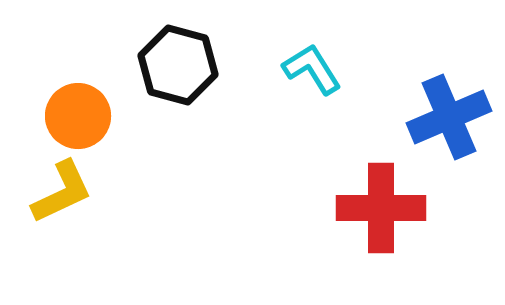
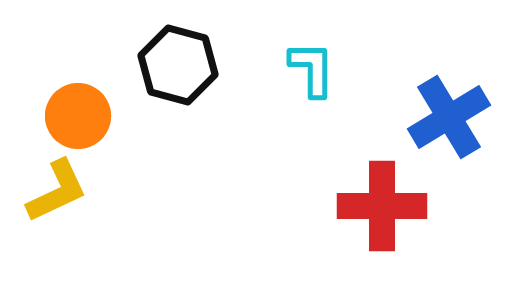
cyan L-shape: rotated 32 degrees clockwise
blue cross: rotated 8 degrees counterclockwise
yellow L-shape: moved 5 px left, 1 px up
red cross: moved 1 px right, 2 px up
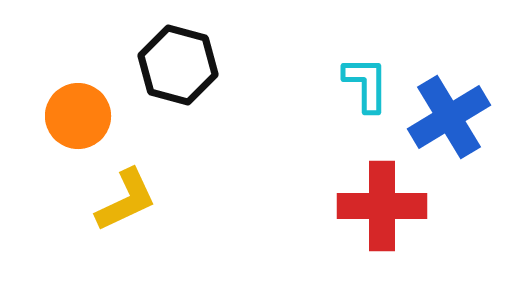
cyan L-shape: moved 54 px right, 15 px down
yellow L-shape: moved 69 px right, 9 px down
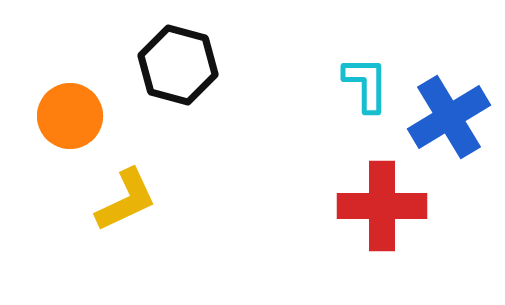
orange circle: moved 8 px left
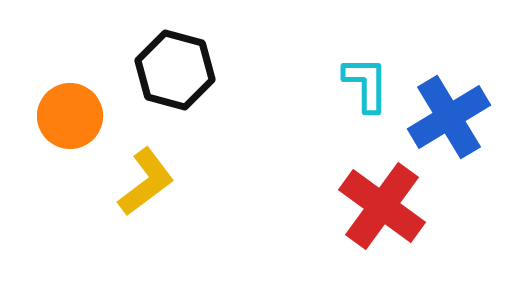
black hexagon: moved 3 px left, 5 px down
yellow L-shape: moved 20 px right, 18 px up; rotated 12 degrees counterclockwise
red cross: rotated 36 degrees clockwise
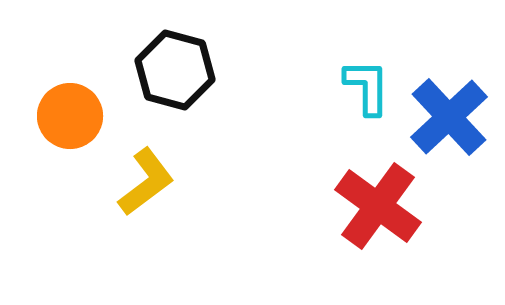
cyan L-shape: moved 1 px right, 3 px down
blue cross: rotated 12 degrees counterclockwise
red cross: moved 4 px left
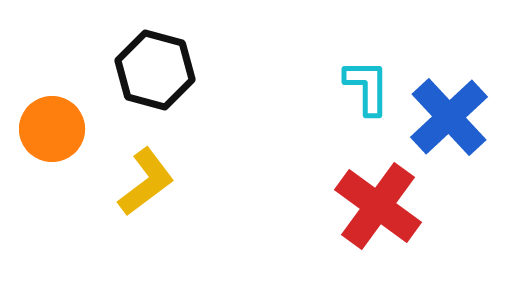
black hexagon: moved 20 px left
orange circle: moved 18 px left, 13 px down
